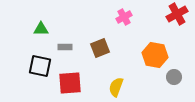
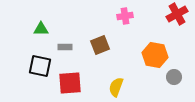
pink cross: moved 1 px right, 1 px up; rotated 21 degrees clockwise
brown square: moved 3 px up
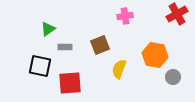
green triangle: moved 7 px right; rotated 35 degrees counterclockwise
gray circle: moved 1 px left
yellow semicircle: moved 3 px right, 18 px up
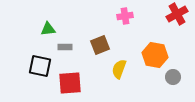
green triangle: rotated 28 degrees clockwise
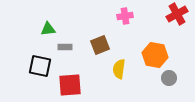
yellow semicircle: rotated 12 degrees counterclockwise
gray circle: moved 4 px left, 1 px down
red square: moved 2 px down
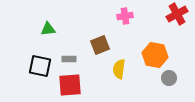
gray rectangle: moved 4 px right, 12 px down
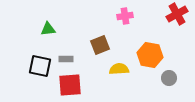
orange hexagon: moved 5 px left
gray rectangle: moved 3 px left
yellow semicircle: rotated 78 degrees clockwise
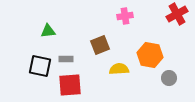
green triangle: moved 2 px down
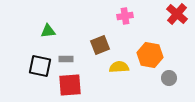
red cross: rotated 20 degrees counterclockwise
yellow semicircle: moved 2 px up
